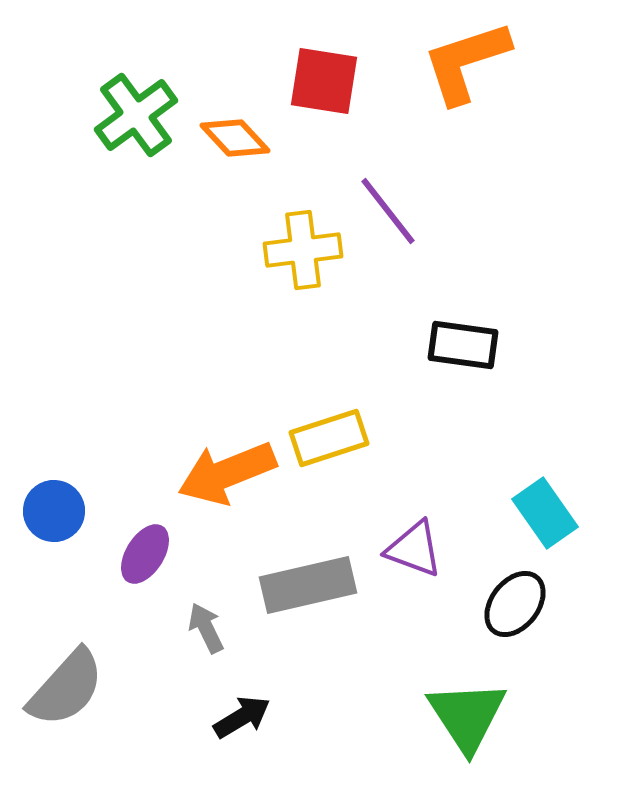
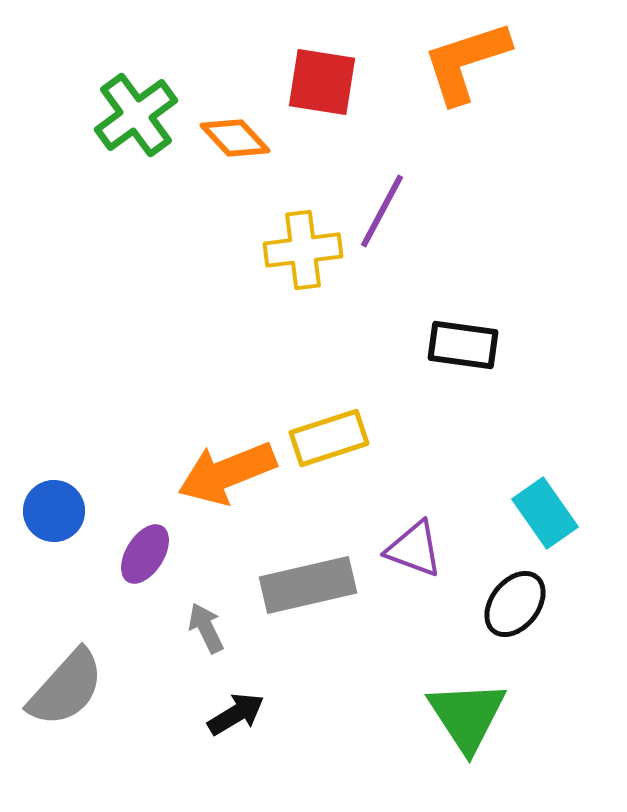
red square: moved 2 px left, 1 px down
purple line: moved 6 px left; rotated 66 degrees clockwise
black arrow: moved 6 px left, 3 px up
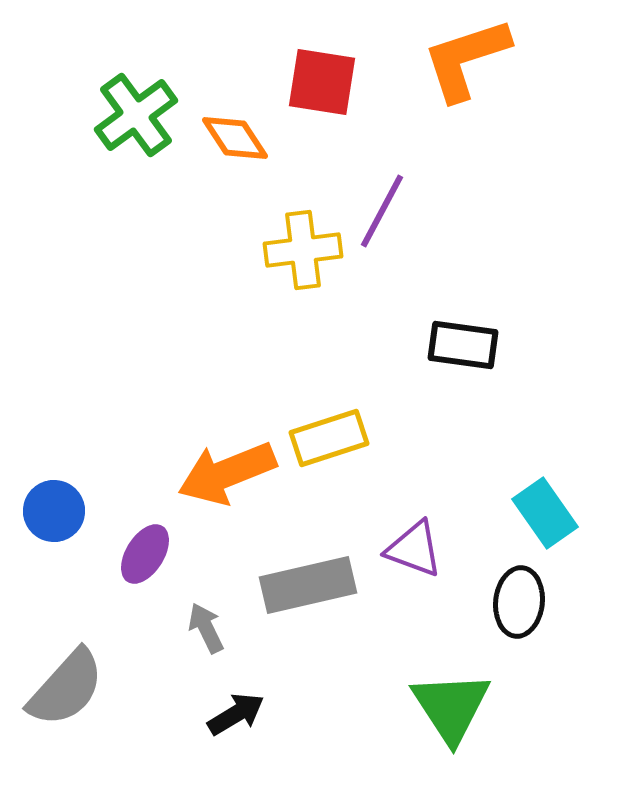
orange L-shape: moved 3 px up
orange diamond: rotated 10 degrees clockwise
black ellipse: moved 4 px right, 2 px up; rotated 32 degrees counterclockwise
green triangle: moved 16 px left, 9 px up
